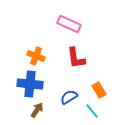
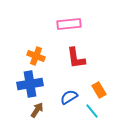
pink rectangle: rotated 30 degrees counterclockwise
blue cross: rotated 15 degrees counterclockwise
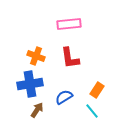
red L-shape: moved 6 px left
orange rectangle: moved 2 px left; rotated 63 degrees clockwise
blue semicircle: moved 5 px left
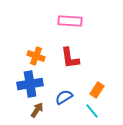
pink rectangle: moved 1 px right, 3 px up; rotated 10 degrees clockwise
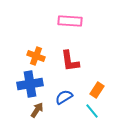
red L-shape: moved 3 px down
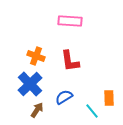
blue cross: rotated 35 degrees counterclockwise
orange rectangle: moved 12 px right, 8 px down; rotated 35 degrees counterclockwise
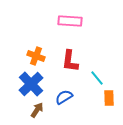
red L-shape: rotated 15 degrees clockwise
blue cross: moved 1 px right
cyan line: moved 5 px right, 33 px up
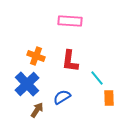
blue cross: moved 4 px left
blue semicircle: moved 2 px left
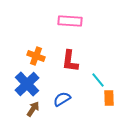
cyan line: moved 1 px right, 2 px down
blue semicircle: moved 2 px down
brown arrow: moved 4 px left, 1 px up
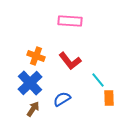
red L-shape: rotated 45 degrees counterclockwise
blue cross: moved 3 px right, 1 px up
